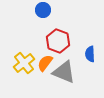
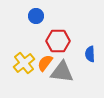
blue circle: moved 7 px left, 6 px down
red hexagon: rotated 20 degrees counterclockwise
gray triangle: moved 2 px left; rotated 15 degrees counterclockwise
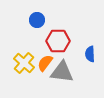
blue circle: moved 1 px right, 4 px down
yellow cross: rotated 10 degrees counterclockwise
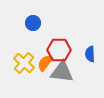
blue circle: moved 4 px left, 3 px down
red hexagon: moved 1 px right, 9 px down
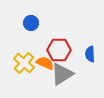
blue circle: moved 2 px left
orange semicircle: rotated 78 degrees clockwise
gray triangle: moved 2 px down; rotated 40 degrees counterclockwise
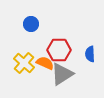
blue circle: moved 1 px down
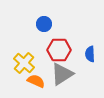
blue circle: moved 13 px right
orange semicircle: moved 9 px left, 18 px down
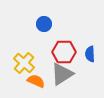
red hexagon: moved 5 px right, 2 px down
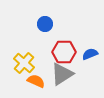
blue circle: moved 1 px right
blue semicircle: rotated 70 degrees clockwise
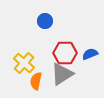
blue circle: moved 3 px up
red hexagon: moved 1 px right, 1 px down
orange semicircle: rotated 102 degrees counterclockwise
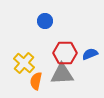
gray triangle: rotated 30 degrees clockwise
